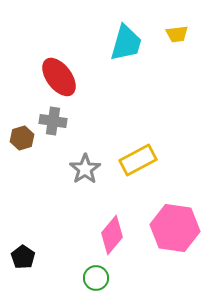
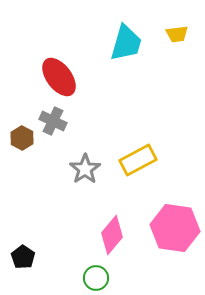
gray cross: rotated 16 degrees clockwise
brown hexagon: rotated 15 degrees counterclockwise
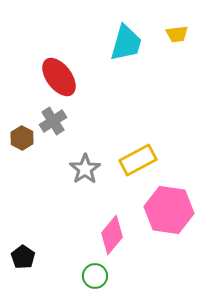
gray cross: rotated 32 degrees clockwise
pink hexagon: moved 6 px left, 18 px up
green circle: moved 1 px left, 2 px up
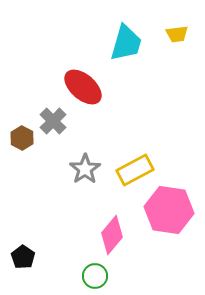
red ellipse: moved 24 px right, 10 px down; rotated 12 degrees counterclockwise
gray cross: rotated 12 degrees counterclockwise
yellow rectangle: moved 3 px left, 10 px down
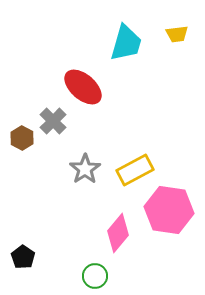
pink diamond: moved 6 px right, 2 px up
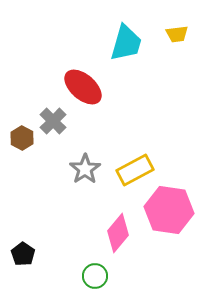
black pentagon: moved 3 px up
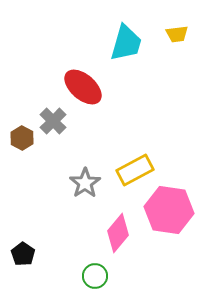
gray star: moved 14 px down
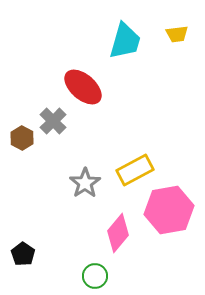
cyan trapezoid: moved 1 px left, 2 px up
pink hexagon: rotated 18 degrees counterclockwise
